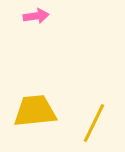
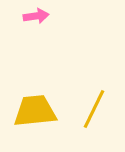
yellow line: moved 14 px up
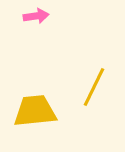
yellow line: moved 22 px up
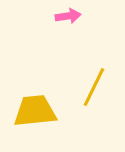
pink arrow: moved 32 px right
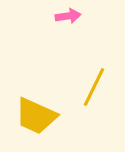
yellow trapezoid: moved 1 px right, 5 px down; rotated 150 degrees counterclockwise
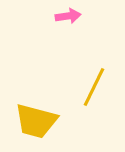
yellow trapezoid: moved 5 px down; rotated 9 degrees counterclockwise
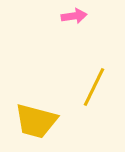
pink arrow: moved 6 px right
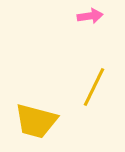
pink arrow: moved 16 px right
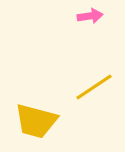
yellow line: rotated 30 degrees clockwise
